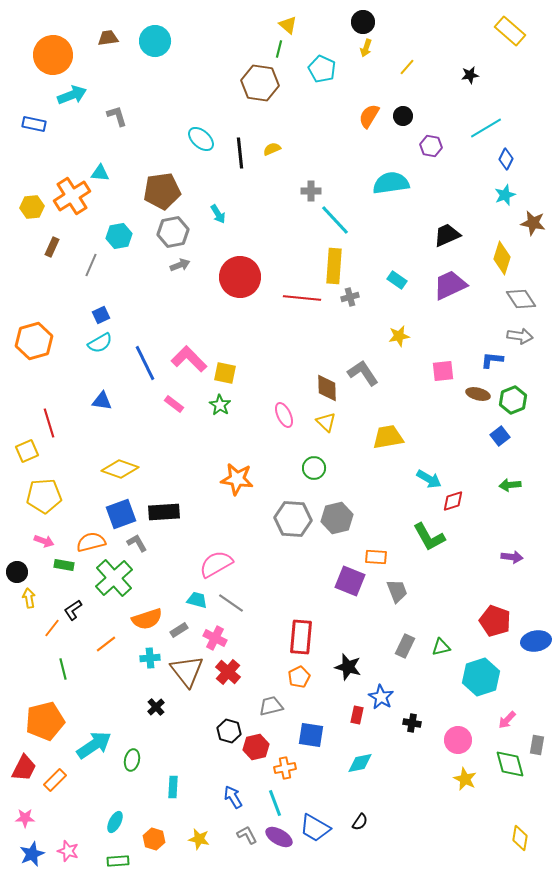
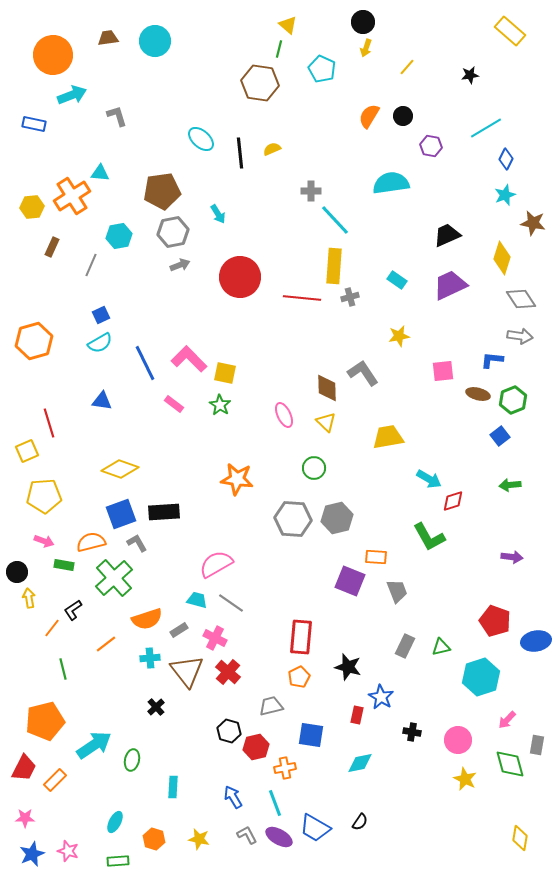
black cross at (412, 723): moved 9 px down
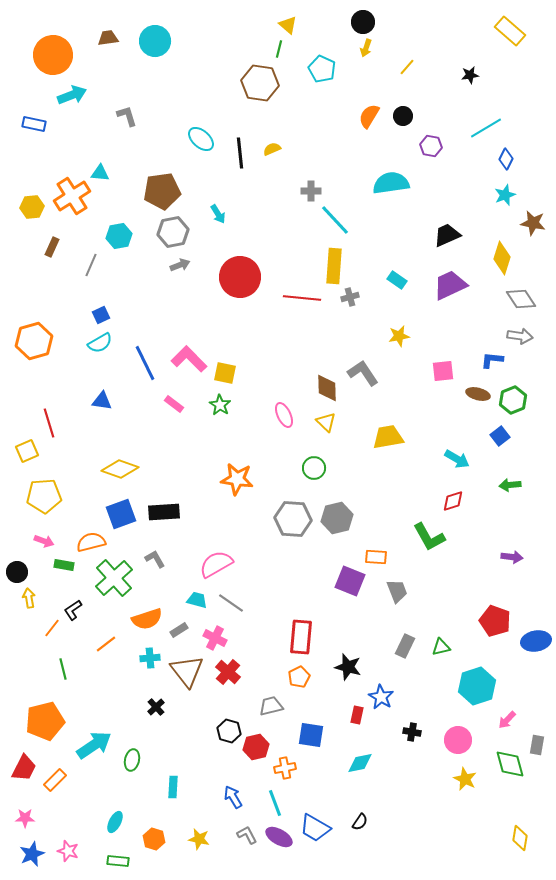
gray L-shape at (117, 116): moved 10 px right
cyan arrow at (429, 479): moved 28 px right, 20 px up
gray L-shape at (137, 543): moved 18 px right, 16 px down
cyan hexagon at (481, 677): moved 4 px left, 9 px down
green rectangle at (118, 861): rotated 10 degrees clockwise
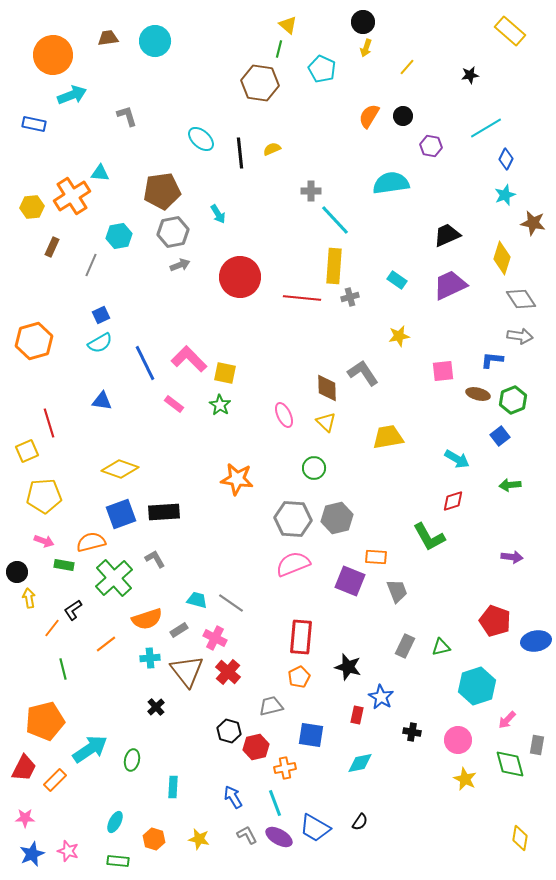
pink semicircle at (216, 564): moved 77 px right; rotated 8 degrees clockwise
cyan arrow at (94, 745): moved 4 px left, 4 px down
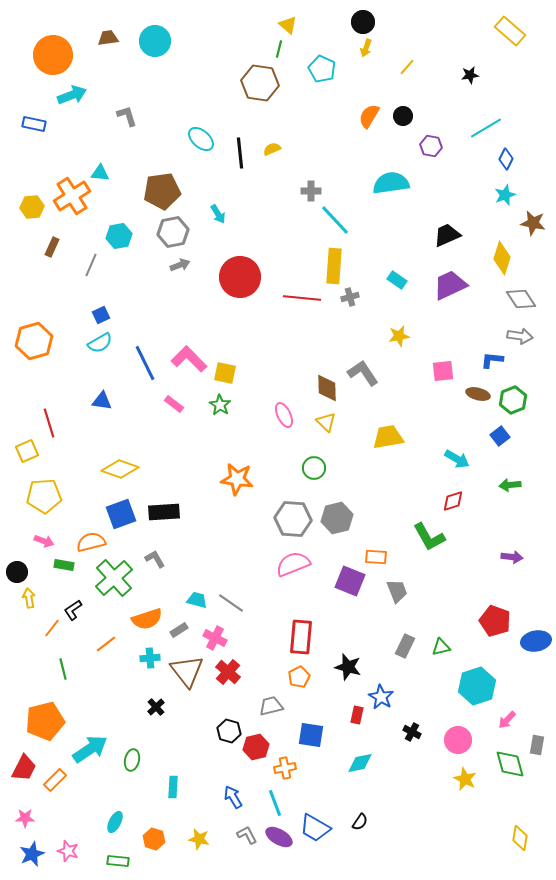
black cross at (412, 732): rotated 18 degrees clockwise
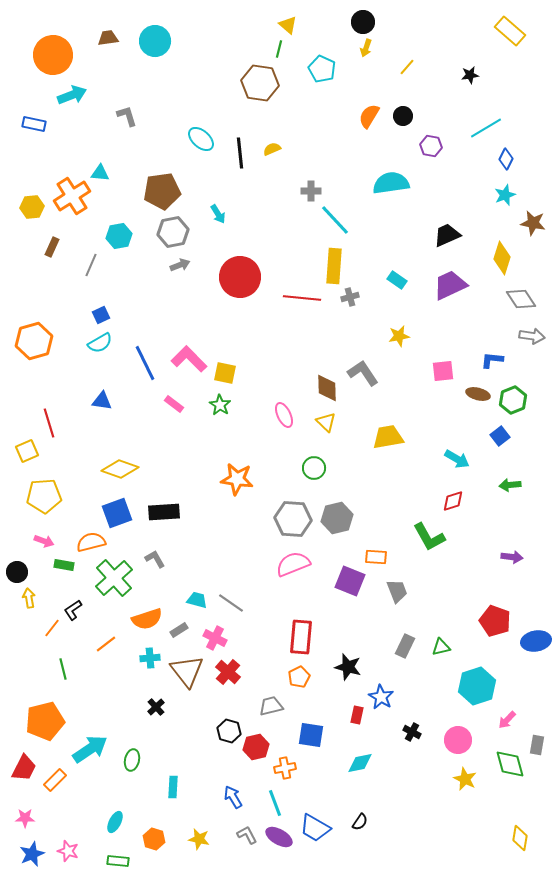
gray arrow at (520, 336): moved 12 px right
blue square at (121, 514): moved 4 px left, 1 px up
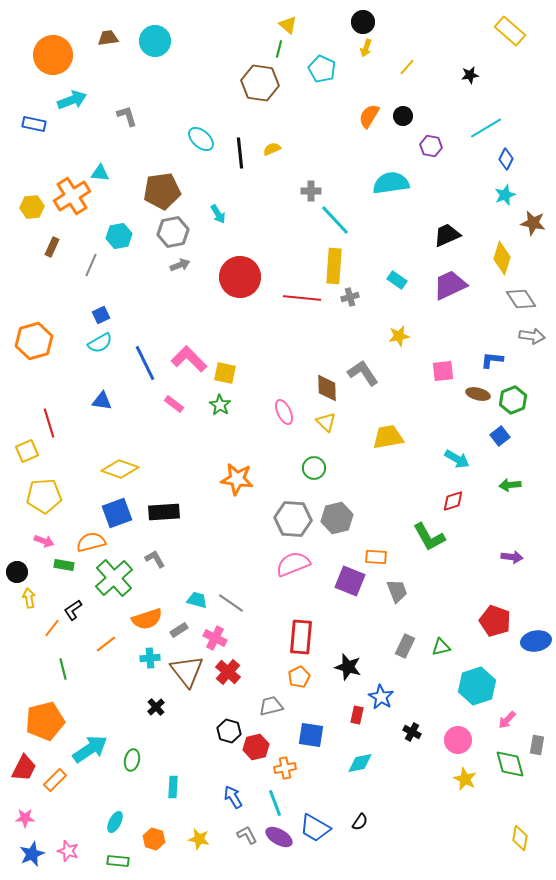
cyan arrow at (72, 95): moved 5 px down
pink ellipse at (284, 415): moved 3 px up
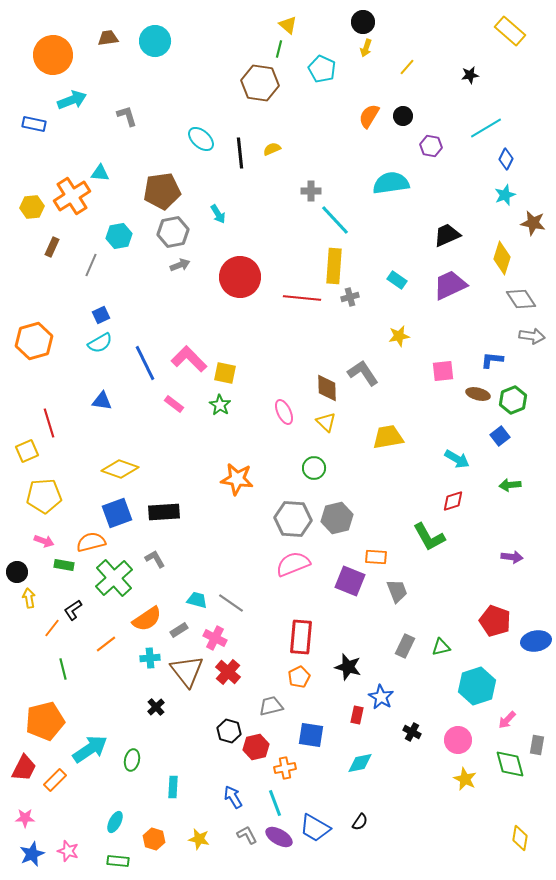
orange semicircle at (147, 619): rotated 16 degrees counterclockwise
